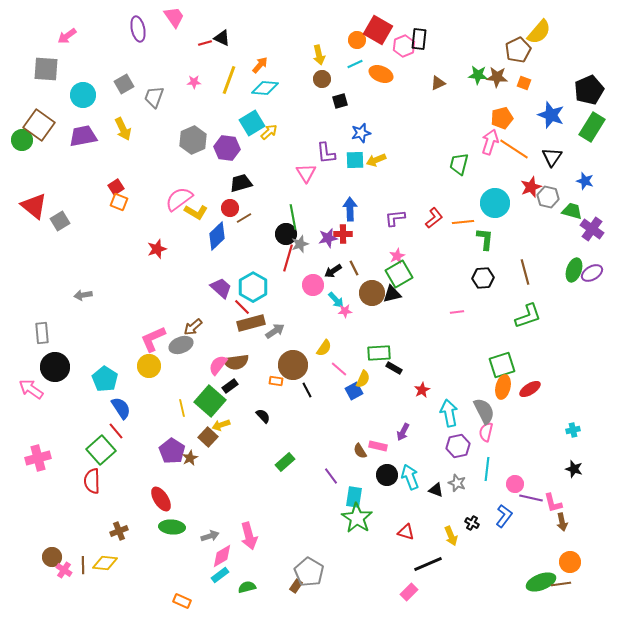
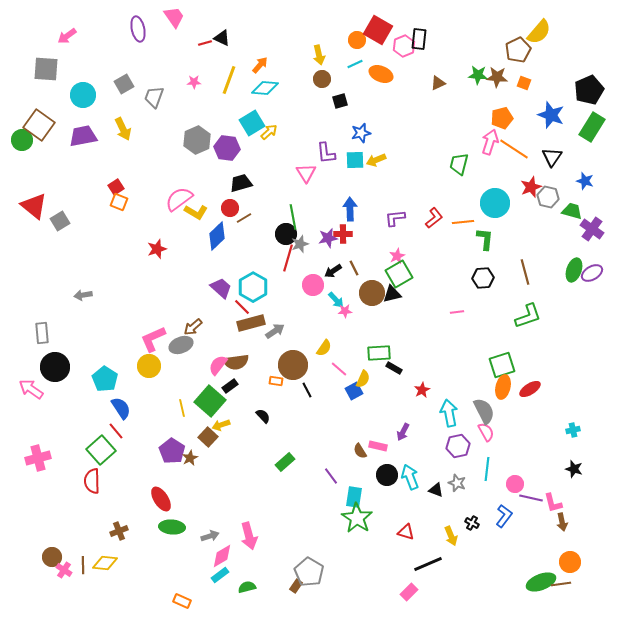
gray hexagon at (193, 140): moved 4 px right
pink semicircle at (486, 432): rotated 138 degrees clockwise
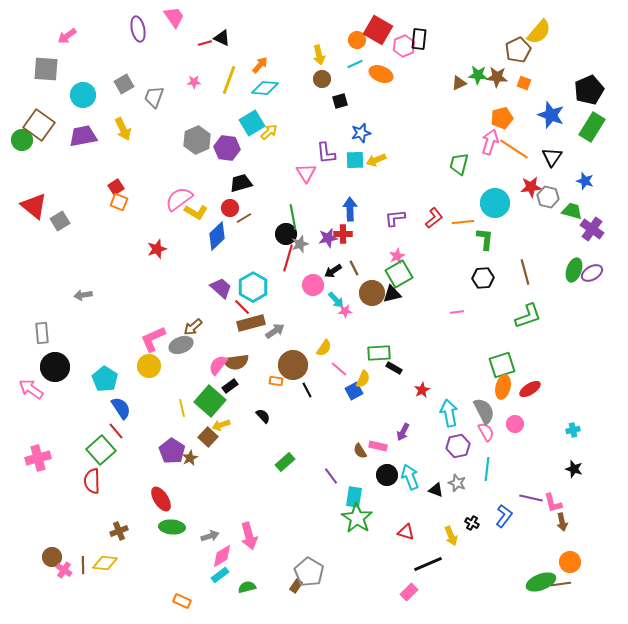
brown triangle at (438, 83): moved 21 px right
red star at (531, 187): rotated 15 degrees clockwise
pink circle at (515, 484): moved 60 px up
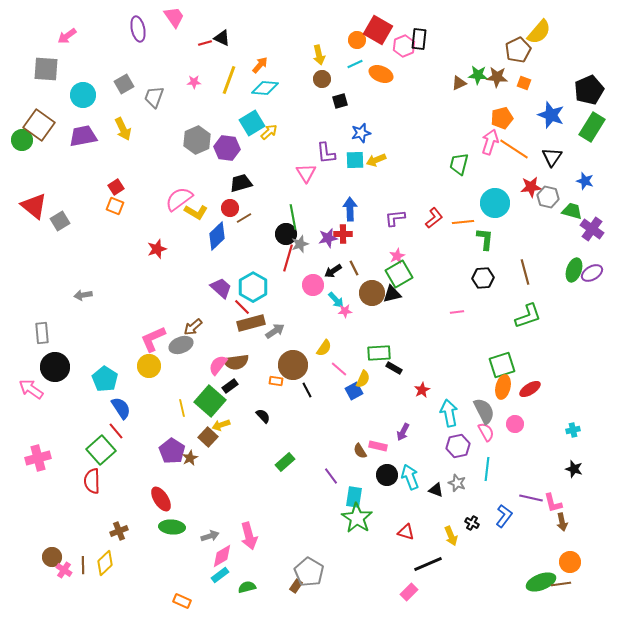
orange square at (119, 202): moved 4 px left, 4 px down
yellow diamond at (105, 563): rotated 50 degrees counterclockwise
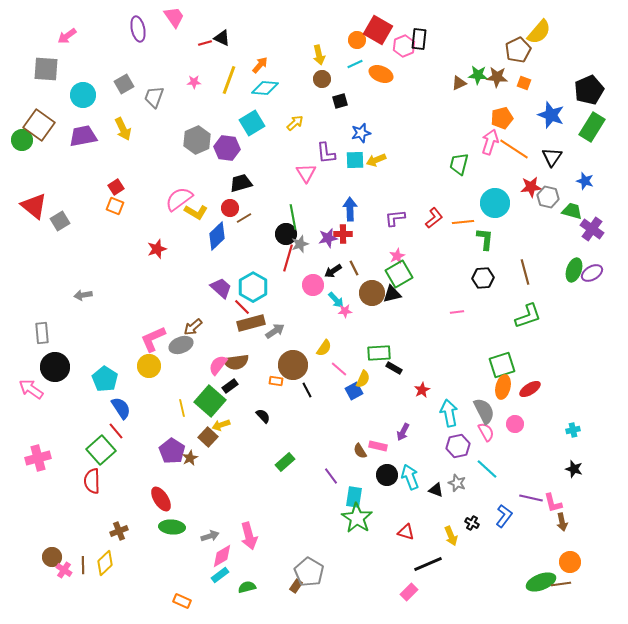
yellow arrow at (269, 132): moved 26 px right, 9 px up
cyan line at (487, 469): rotated 55 degrees counterclockwise
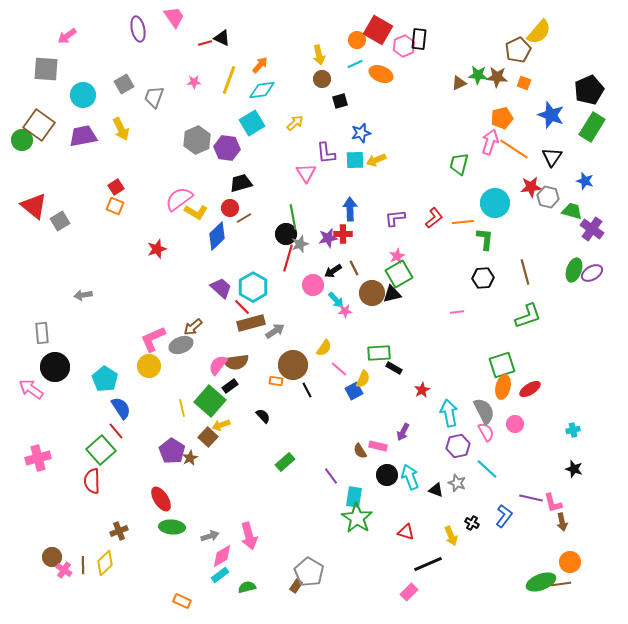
cyan diamond at (265, 88): moved 3 px left, 2 px down; rotated 12 degrees counterclockwise
yellow arrow at (123, 129): moved 2 px left
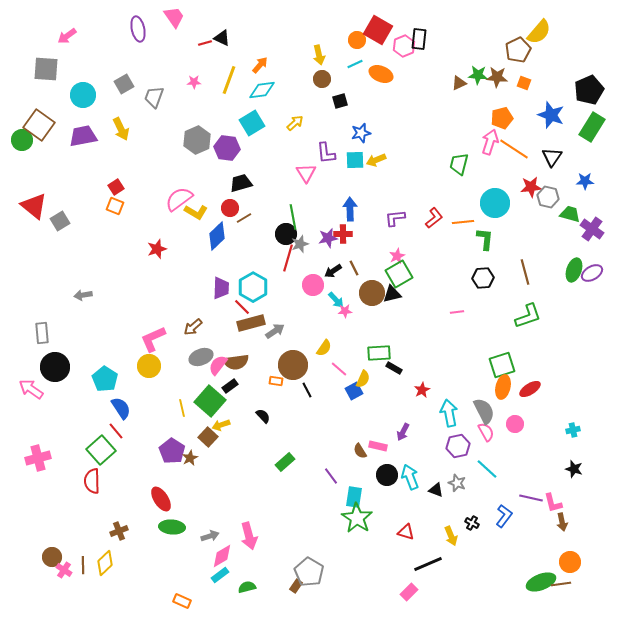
blue star at (585, 181): rotated 18 degrees counterclockwise
green trapezoid at (572, 211): moved 2 px left, 3 px down
purple trapezoid at (221, 288): rotated 50 degrees clockwise
gray ellipse at (181, 345): moved 20 px right, 12 px down
